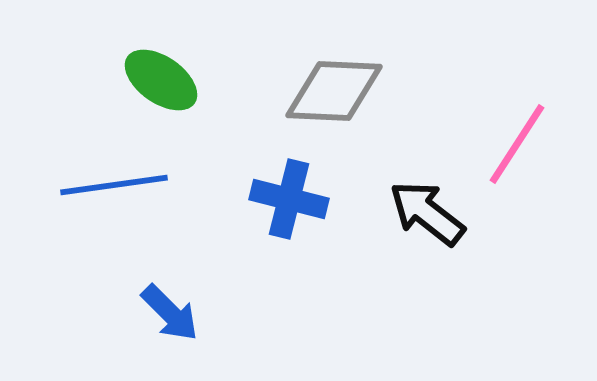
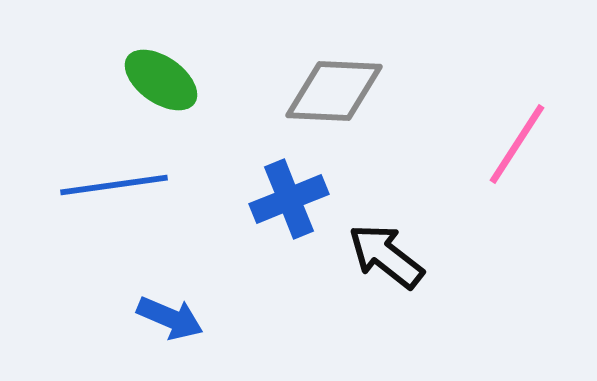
blue cross: rotated 36 degrees counterclockwise
black arrow: moved 41 px left, 43 px down
blue arrow: moved 5 px down; rotated 22 degrees counterclockwise
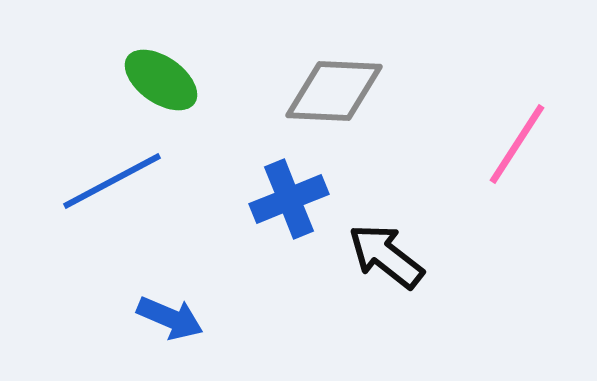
blue line: moved 2 px left, 4 px up; rotated 20 degrees counterclockwise
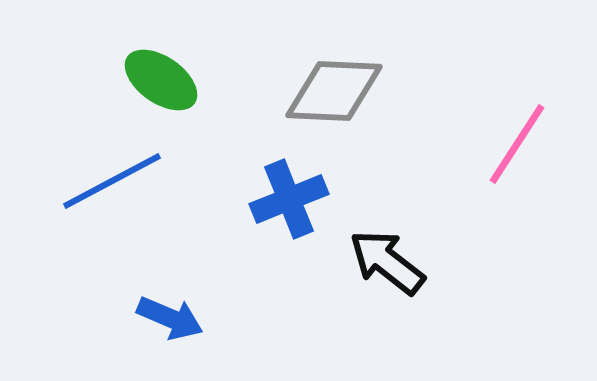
black arrow: moved 1 px right, 6 px down
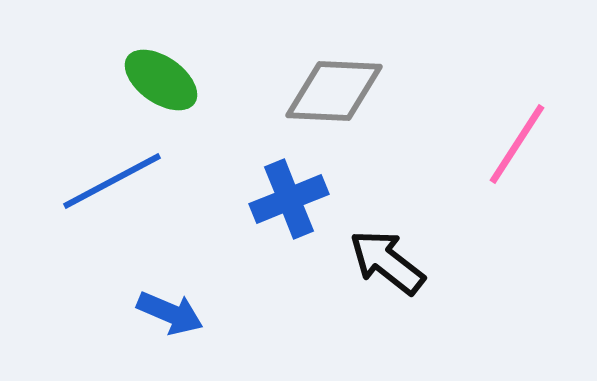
blue arrow: moved 5 px up
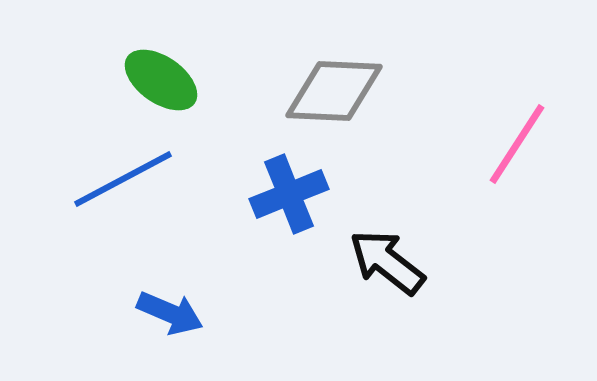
blue line: moved 11 px right, 2 px up
blue cross: moved 5 px up
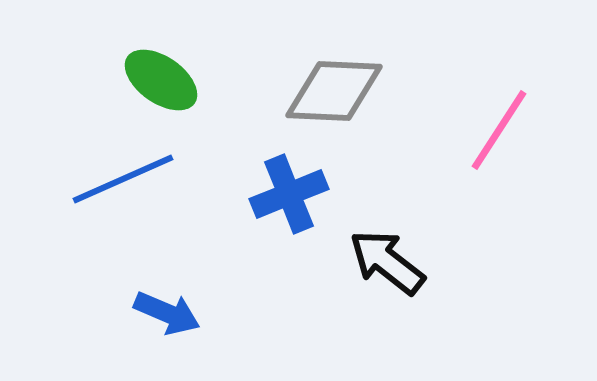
pink line: moved 18 px left, 14 px up
blue line: rotated 4 degrees clockwise
blue arrow: moved 3 px left
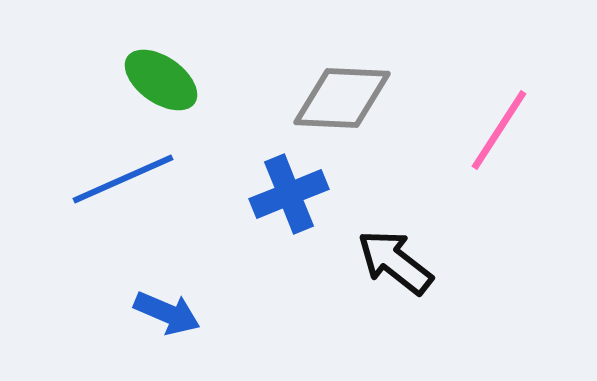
gray diamond: moved 8 px right, 7 px down
black arrow: moved 8 px right
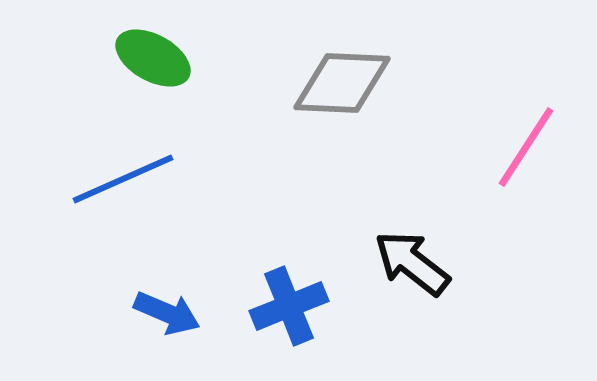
green ellipse: moved 8 px left, 22 px up; rotated 6 degrees counterclockwise
gray diamond: moved 15 px up
pink line: moved 27 px right, 17 px down
blue cross: moved 112 px down
black arrow: moved 17 px right, 1 px down
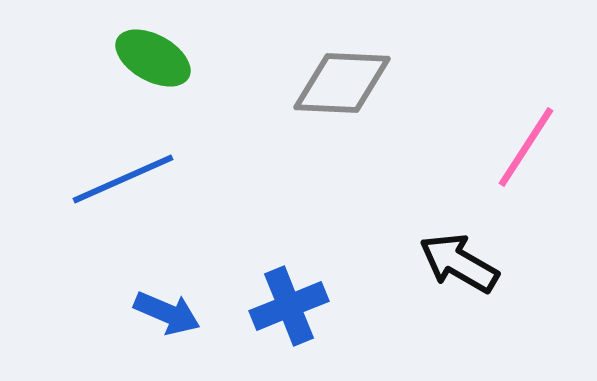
black arrow: moved 47 px right; rotated 8 degrees counterclockwise
